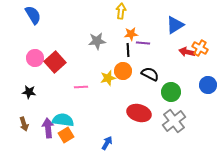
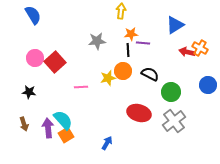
cyan semicircle: rotated 40 degrees clockwise
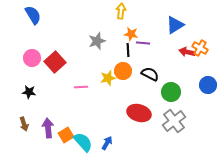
orange star: rotated 16 degrees clockwise
gray star: rotated 12 degrees counterclockwise
pink circle: moved 3 px left
cyan semicircle: moved 20 px right, 22 px down
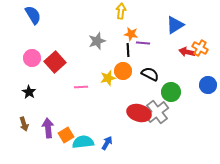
black star: rotated 24 degrees clockwise
gray cross: moved 17 px left, 9 px up
cyan semicircle: rotated 55 degrees counterclockwise
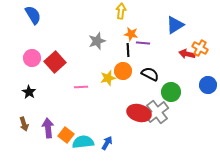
red arrow: moved 2 px down
orange square: rotated 21 degrees counterclockwise
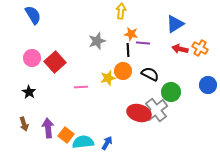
blue triangle: moved 1 px up
red arrow: moved 7 px left, 5 px up
gray cross: moved 1 px left, 2 px up
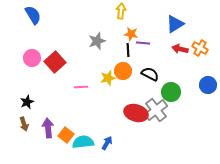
black star: moved 2 px left, 10 px down; rotated 16 degrees clockwise
red ellipse: moved 3 px left
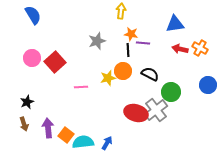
blue triangle: rotated 24 degrees clockwise
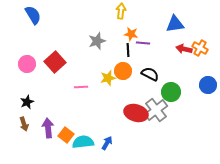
red arrow: moved 4 px right
pink circle: moved 5 px left, 6 px down
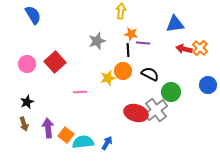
orange cross: rotated 14 degrees clockwise
pink line: moved 1 px left, 5 px down
